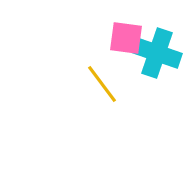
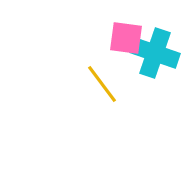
cyan cross: moved 2 px left
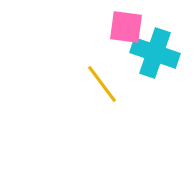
pink square: moved 11 px up
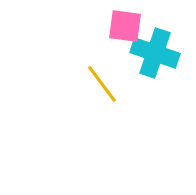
pink square: moved 1 px left, 1 px up
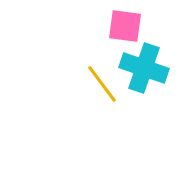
cyan cross: moved 11 px left, 15 px down
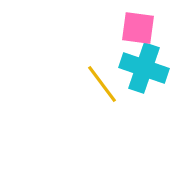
pink square: moved 13 px right, 2 px down
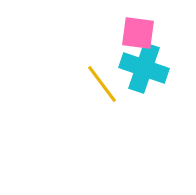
pink square: moved 5 px down
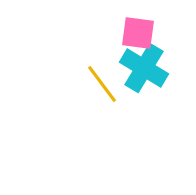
cyan cross: rotated 12 degrees clockwise
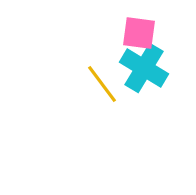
pink square: moved 1 px right
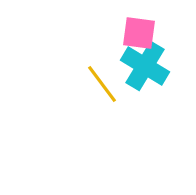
cyan cross: moved 1 px right, 2 px up
